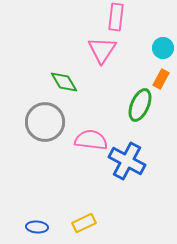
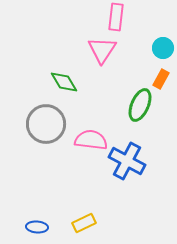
gray circle: moved 1 px right, 2 px down
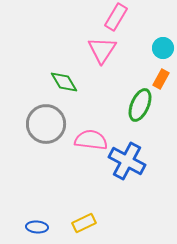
pink rectangle: rotated 24 degrees clockwise
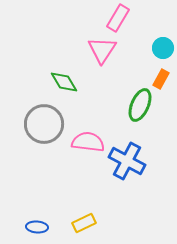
pink rectangle: moved 2 px right, 1 px down
gray circle: moved 2 px left
pink semicircle: moved 3 px left, 2 px down
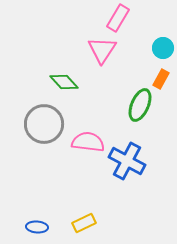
green diamond: rotated 12 degrees counterclockwise
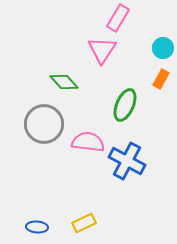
green ellipse: moved 15 px left
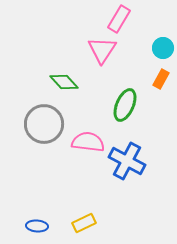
pink rectangle: moved 1 px right, 1 px down
blue ellipse: moved 1 px up
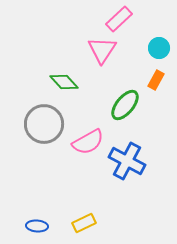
pink rectangle: rotated 16 degrees clockwise
cyan circle: moved 4 px left
orange rectangle: moved 5 px left, 1 px down
green ellipse: rotated 16 degrees clockwise
pink semicircle: rotated 144 degrees clockwise
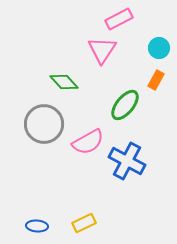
pink rectangle: rotated 16 degrees clockwise
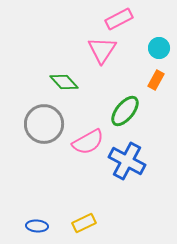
green ellipse: moved 6 px down
